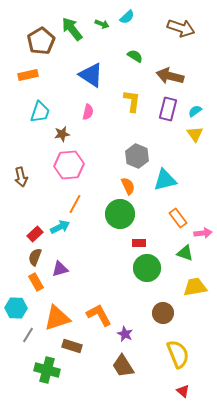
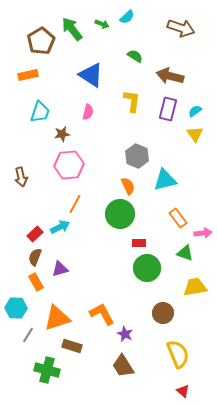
orange L-shape at (99, 315): moved 3 px right, 1 px up
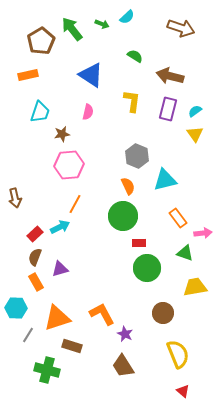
brown arrow at (21, 177): moved 6 px left, 21 px down
green circle at (120, 214): moved 3 px right, 2 px down
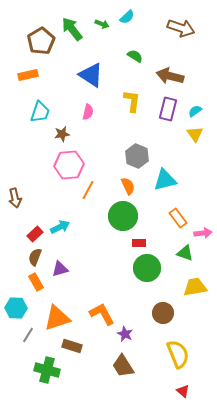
orange line at (75, 204): moved 13 px right, 14 px up
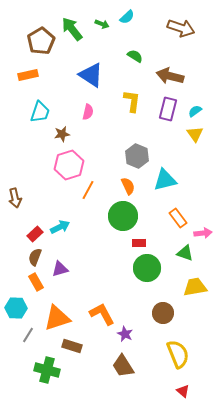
pink hexagon at (69, 165): rotated 12 degrees counterclockwise
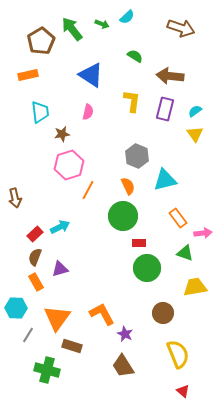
brown arrow at (170, 76): rotated 8 degrees counterclockwise
purple rectangle at (168, 109): moved 3 px left
cyan trapezoid at (40, 112): rotated 25 degrees counterclockwise
orange triangle at (57, 318): rotated 36 degrees counterclockwise
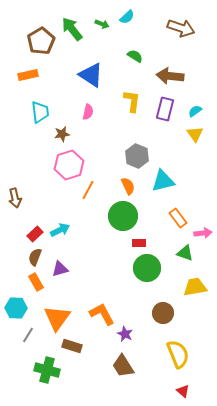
cyan triangle at (165, 180): moved 2 px left, 1 px down
cyan arrow at (60, 227): moved 3 px down
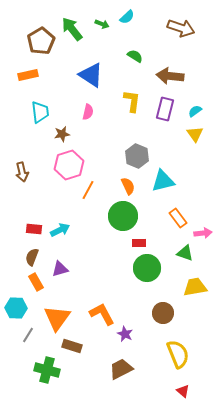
brown arrow at (15, 198): moved 7 px right, 26 px up
red rectangle at (35, 234): moved 1 px left, 5 px up; rotated 49 degrees clockwise
brown semicircle at (35, 257): moved 3 px left
brown trapezoid at (123, 366): moved 2 px left, 3 px down; rotated 95 degrees clockwise
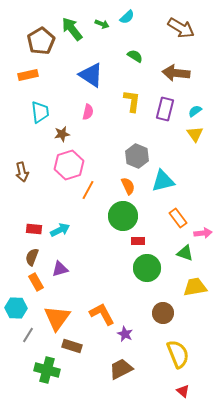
brown arrow at (181, 28): rotated 12 degrees clockwise
brown arrow at (170, 76): moved 6 px right, 3 px up
red rectangle at (139, 243): moved 1 px left, 2 px up
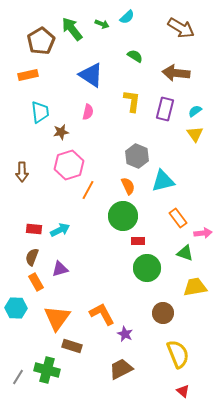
brown star at (62, 134): moved 1 px left, 2 px up
brown arrow at (22, 172): rotated 12 degrees clockwise
gray line at (28, 335): moved 10 px left, 42 px down
